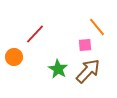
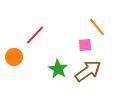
red line: moved 1 px down
brown arrow: rotated 12 degrees clockwise
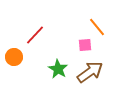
brown arrow: moved 2 px right, 1 px down
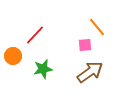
orange circle: moved 1 px left, 1 px up
green star: moved 15 px left; rotated 30 degrees clockwise
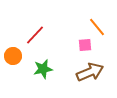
brown arrow: rotated 12 degrees clockwise
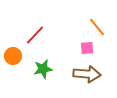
pink square: moved 2 px right, 3 px down
brown arrow: moved 3 px left, 2 px down; rotated 28 degrees clockwise
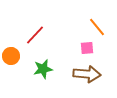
orange circle: moved 2 px left
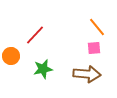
pink square: moved 7 px right
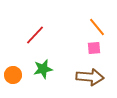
orange circle: moved 2 px right, 19 px down
brown arrow: moved 3 px right, 3 px down
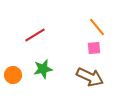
red line: rotated 15 degrees clockwise
brown arrow: rotated 20 degrees clockwise
